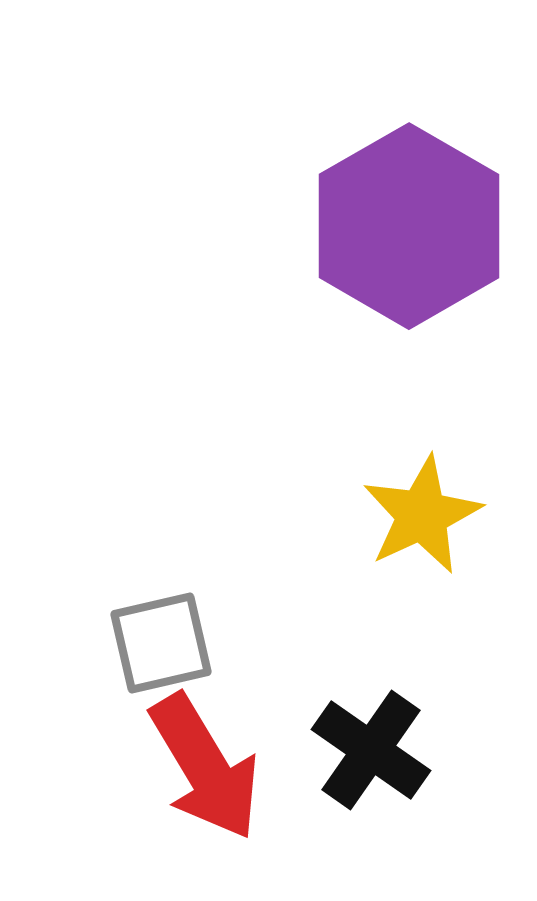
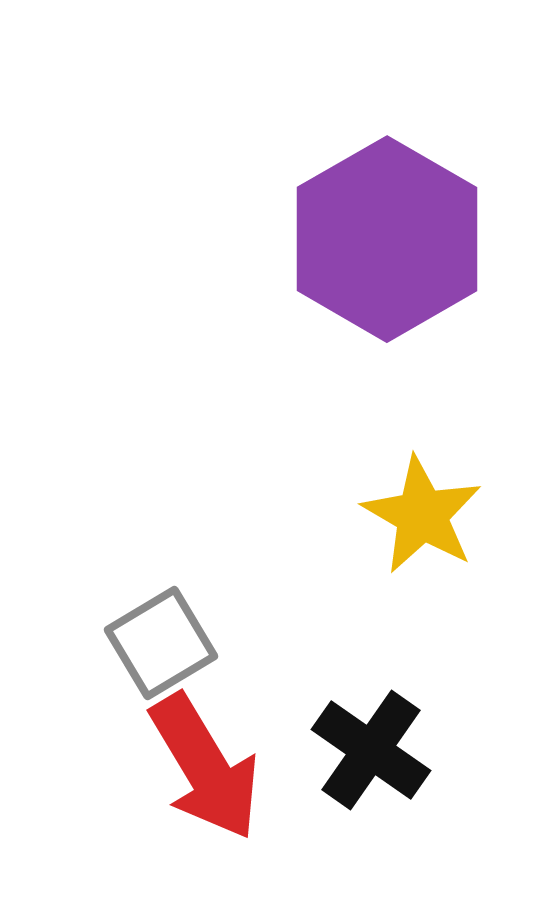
purple hexagon: moved 22 px left, 13 px down
yellow star: rotated 17 degrees counterclockwise
gray square: rotated 18 degrees counterclockwise
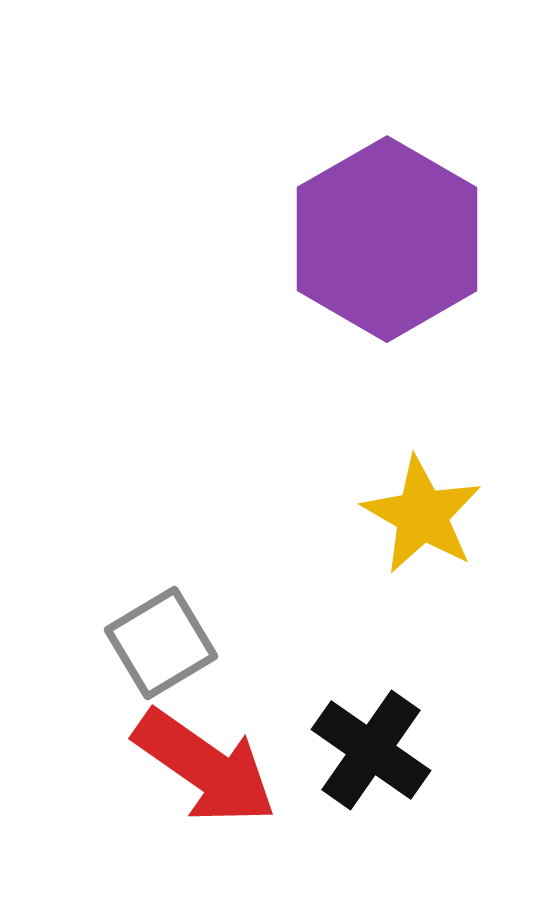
red arrow: rotated 24 degrees counterclockwise
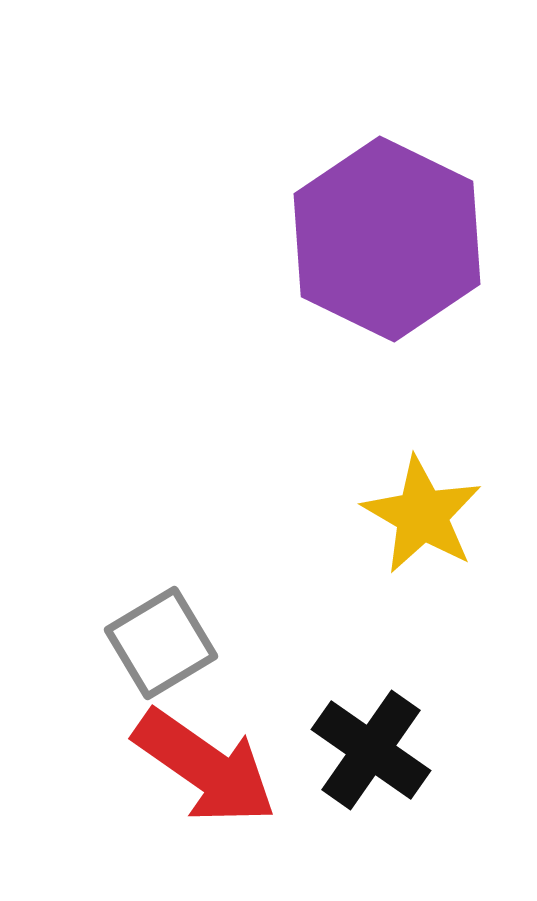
purple hexagon: rotated 4 degrees counterclockwise
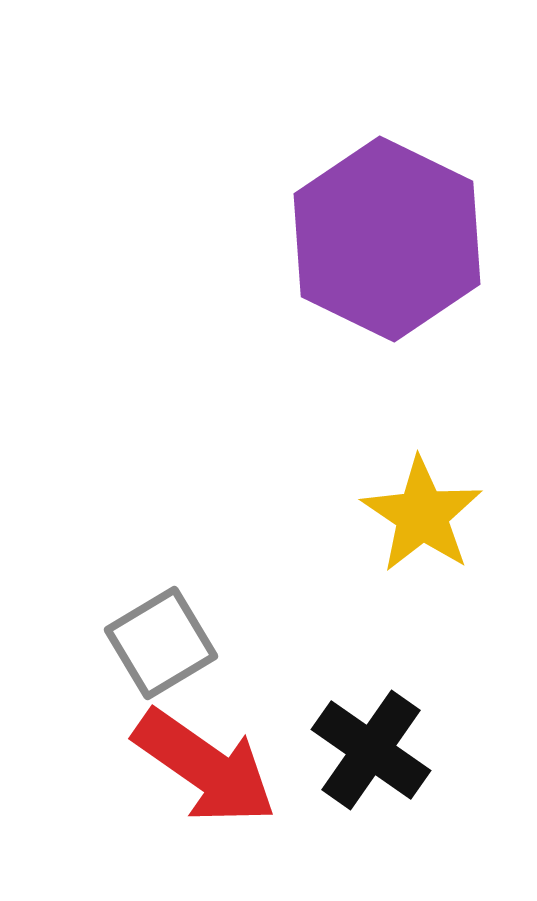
yellow star: rotated 4 degrees clockwise
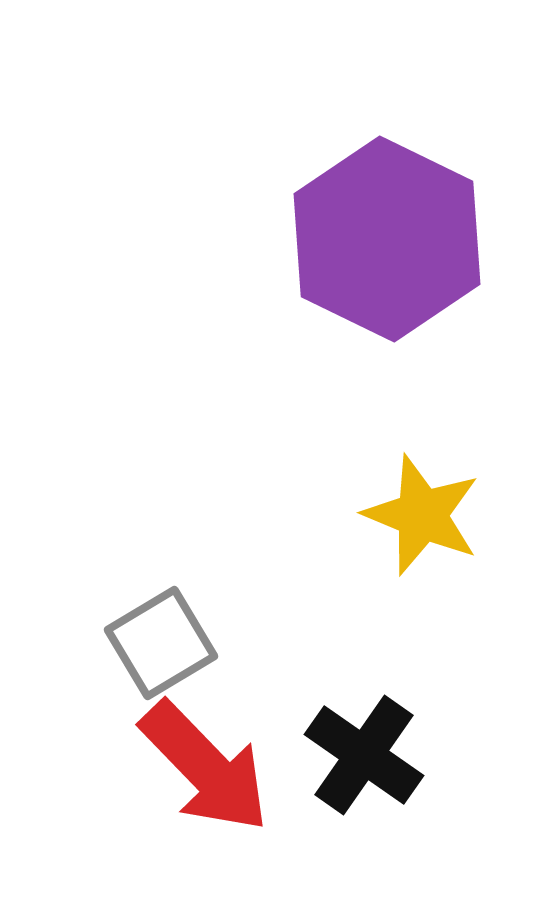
yellow star: rotated 12 degrees counterclockwise
black cross: moved 7 px left, 5 px down
red arrow: rotated 11 degrees clockwise
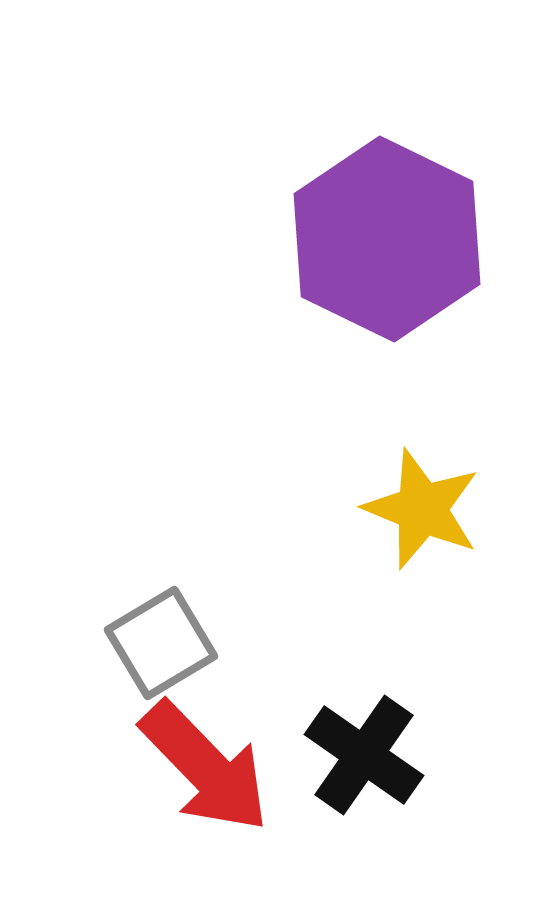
yellow star: moved 6 px up
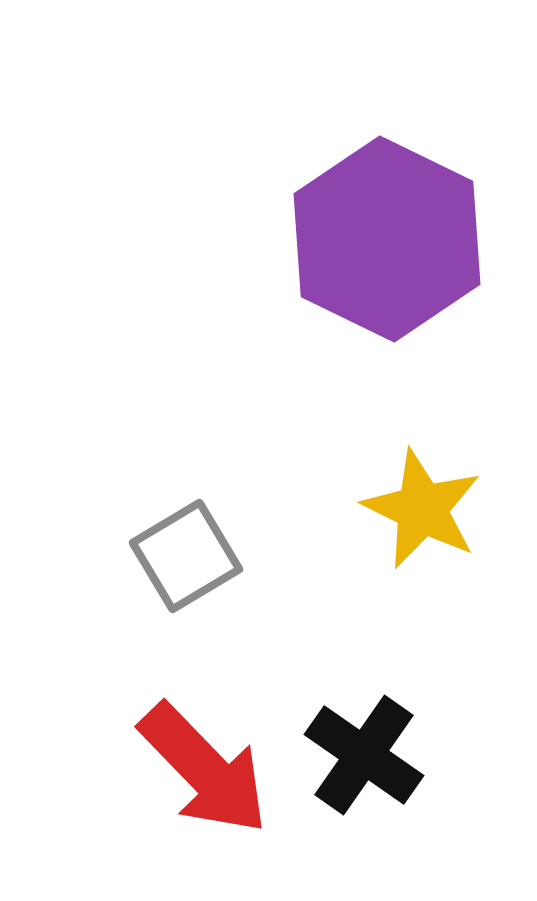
yellow star: rotated 4 degrees clockwise
gray square: moved 25 px right, 87 px up
red arrow: moved 1 px left, 2 px down
